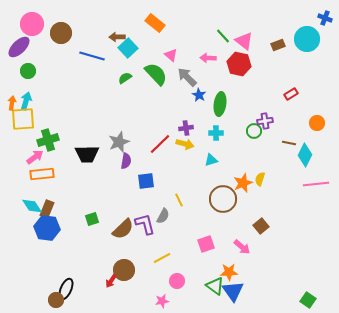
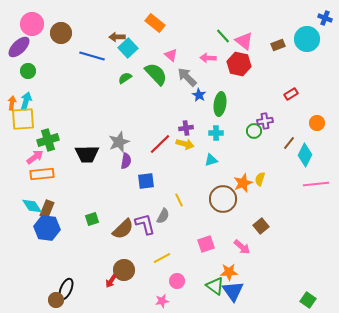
brown line at (289, 143): rotated 64 degrees counterclockwise
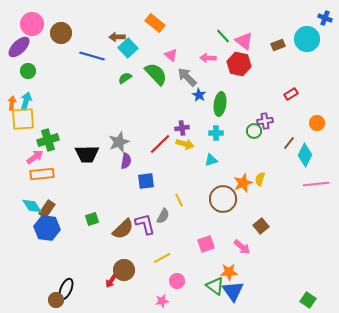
purple cross at (186, 128): moved 4 px left
brown rectangle at (47, 209): rotated 12 degrees clockwise
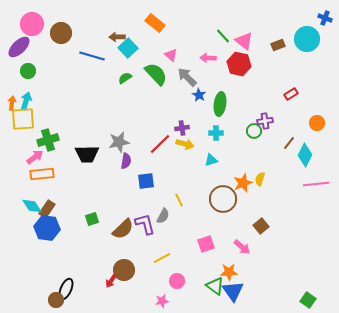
gray star at (119, 142): rotated 10 degrees clockwise
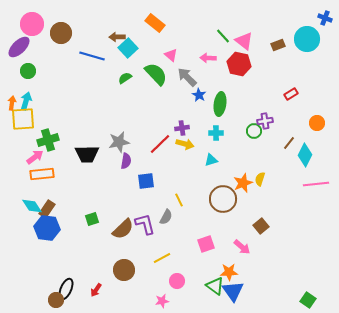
gray semicircle at (163, 216): moved 3 px right, 1 px down
red arrow at (111, 281): moved 15 px left, 9 px down
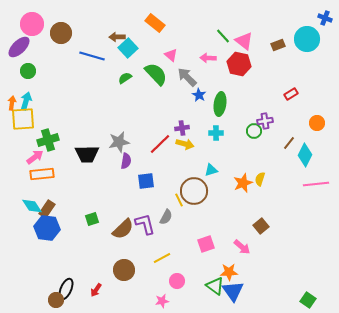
cyan triangle at (211, 160): moved 10 px down
brown circle at (223, 199): moved 29 px left, 8 px up
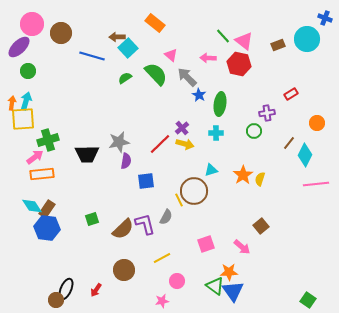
purple cross at (265, 121): moved 2 px right, 8 px up
purple cross at (182, 128): rotated 32 degrees counterclockwise
orange star at (243, 183): moved 8 px up; rotated 12 degrees counterclockwise
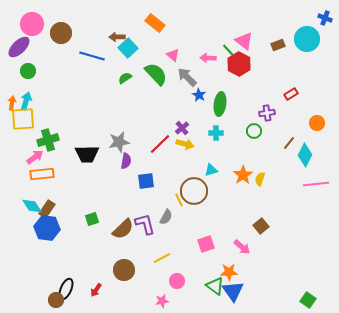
green line at (223, 36): moved 6 px right, 15 px down
pink triangle at (171, 55): moved 2 px right
red hexagon at (239, 64): rotated 15 degrees clockwise
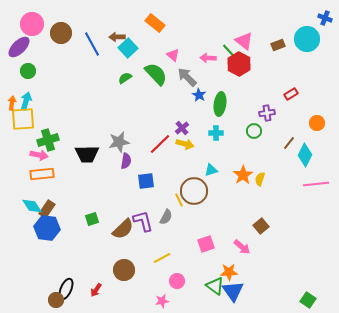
blue line at (92, 56): moved 12 px up; rotated 45 degrees clockwise
pink arrow at (35, 157): moved 4 px right, 2 px up; rotated 48 degrees clockwise
purple L-shape at (145, 224): moved 2 px left, 3 px up
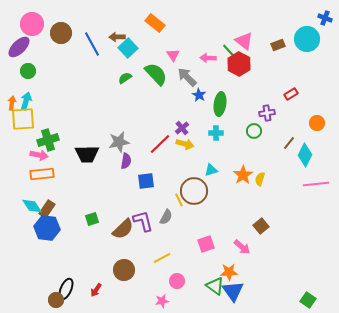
pink triangle at (173, 55): rotated 16 degrees clockwise
